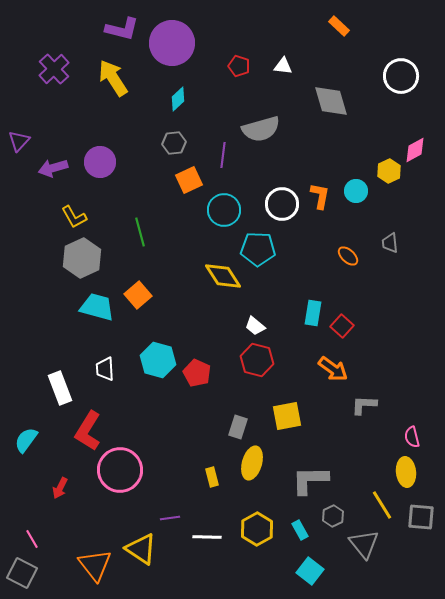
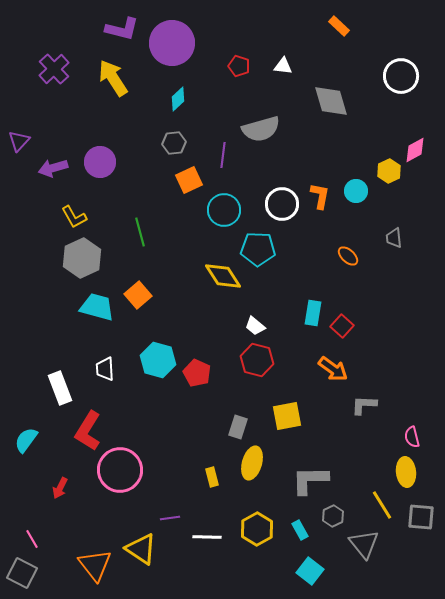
gray trapezoid at (390, 243): moved 4 px right, 5 px up
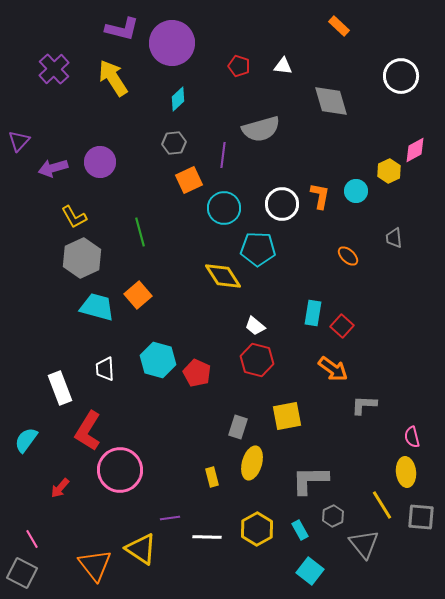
cyan circle at (224, 210): moved 2 px up
red arrow at (60, 488): rotated 15 degrees clockwise
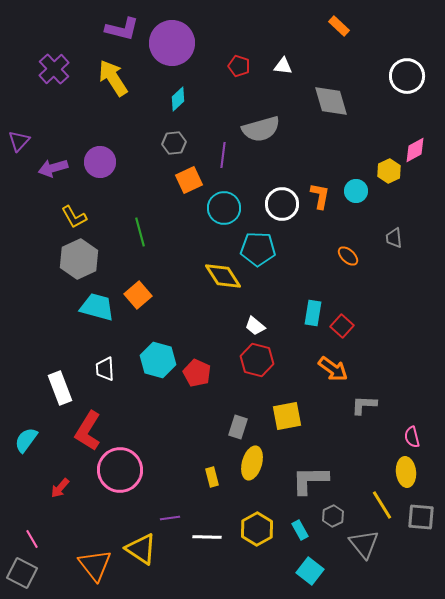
white circle at (401, 76): moved 6 px right
gray hexagon at (82, 258): moved 3 px left, 1 px down
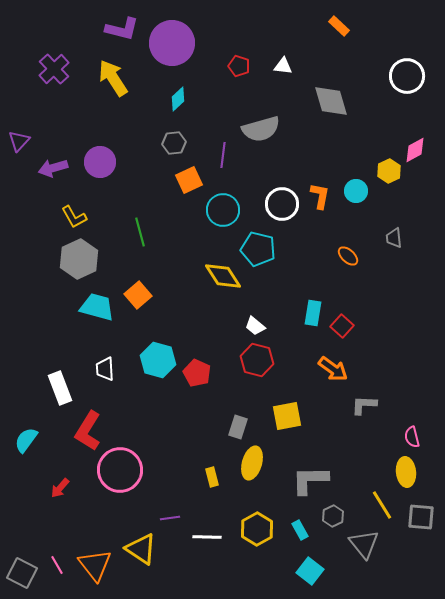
cyan circle at (224, 208): moved 1 px left, 2 px down
cyan pentagon at (258, 249): rotated 12 degrees clockwise
pink line at (32, 539): moved 25 px right, 26 px down
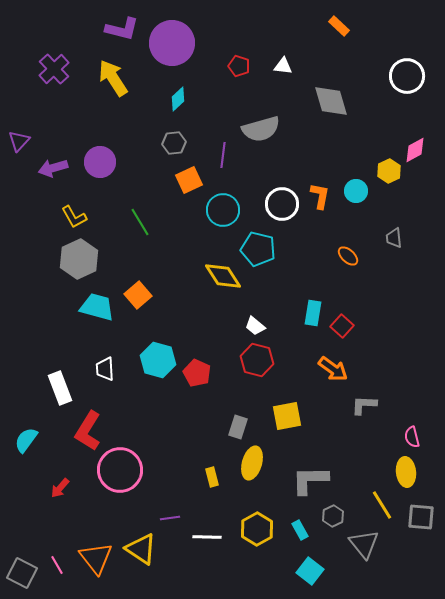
green line at (140, 232): moved 10 px up; rotated 16 degrees counterclockwise
orange triangle at (95, 565): moved 1 px right, 7 px up
